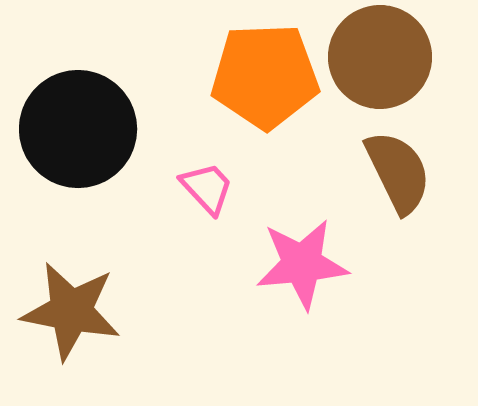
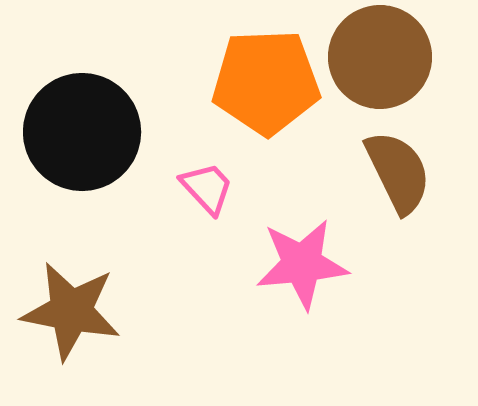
orange pentagon: moved 1 px right, 6 px down
black circle: moved 4 px right, 3 px down
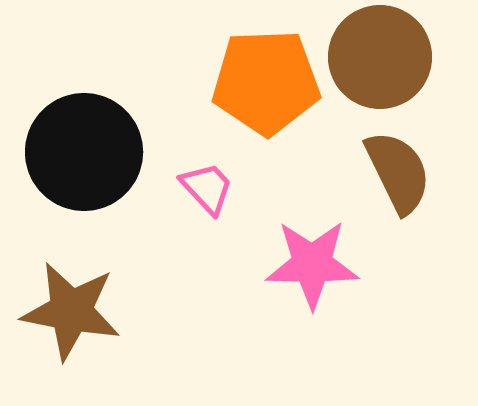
black circle: moved 2 px right, 20 px down
pink star: moved 10 px right; rotated 6 degrees clockwise
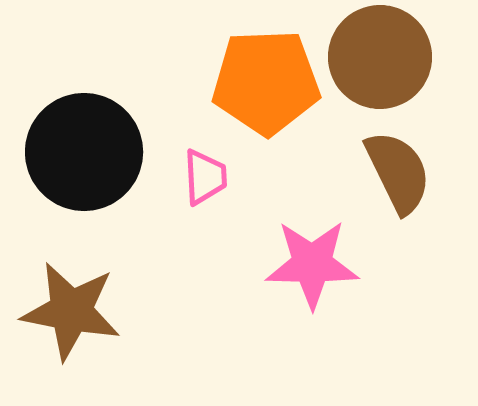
pink trapezoid: moved 2 px left, 11 px up; rotated 40 degrees clockwise
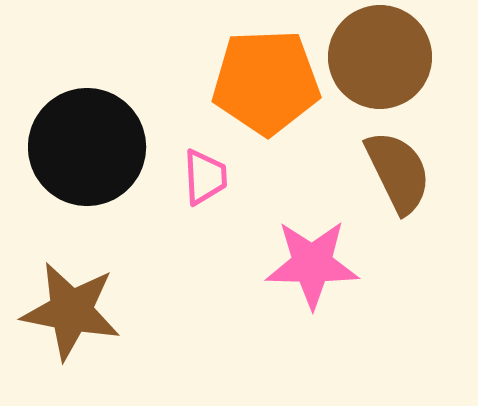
black circle: moved 3 px right, 5 px up
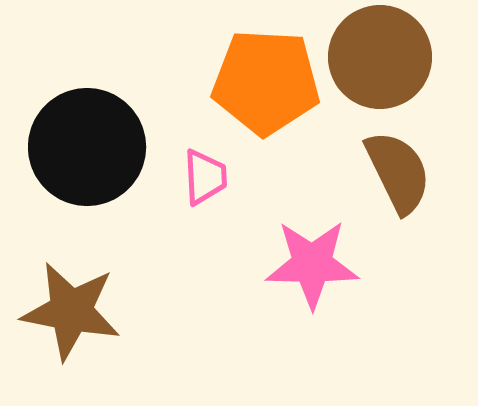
orange pentagon: rotated 5 degrees clockwise
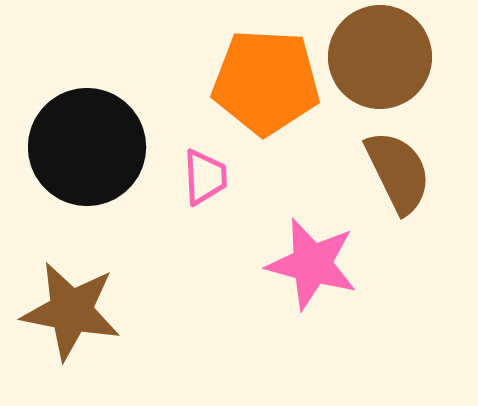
pink star: rotated 14 degrees clockwise
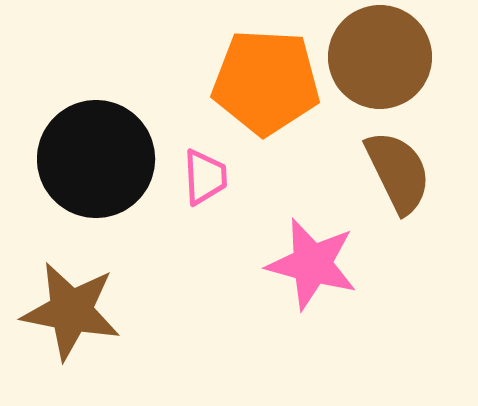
black circle: moved 9 px right, 12 px down
